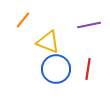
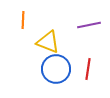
orange line: rotated 36 degrees counterclockwise
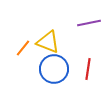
orange line: moved 28 px down; rotated 36 degrees clockwise
purple line: moved 2 px up
blue circle: moved 2 px left
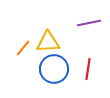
yellow triangle: rotated 25 degrees counterclockwise
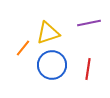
yellow triangle: moved 9 px up; rotated 15 degrees counterclockwise
blue circle: moved 2 px left, 4 px up
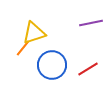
purple line: moved 2 px right
yellow triangle: moved 14 px left
red line: rotated 50 degrees clockwise
